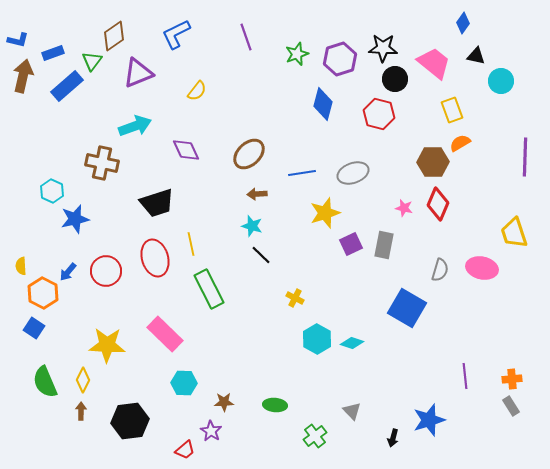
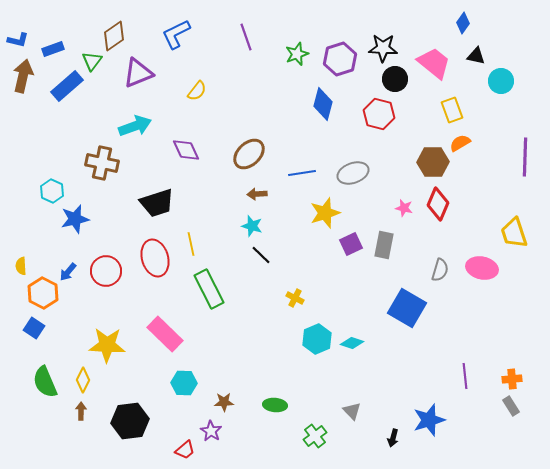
blue rectangle at (53, 53): moved 4 px up
cyan hexagon at (317, 339): rotated 8 degrees clockwise
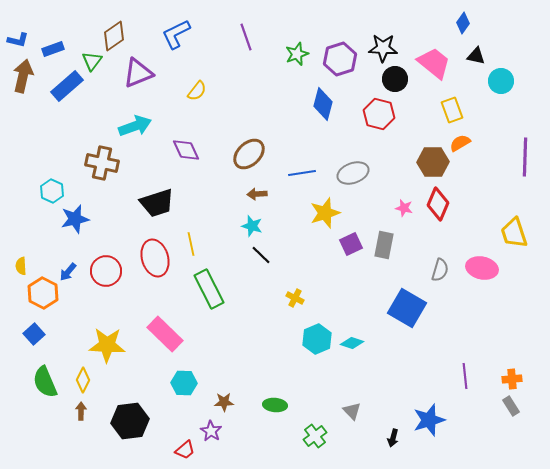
blue square at (34, 328): moved 6 px down; rotated 15 degrees clockwise
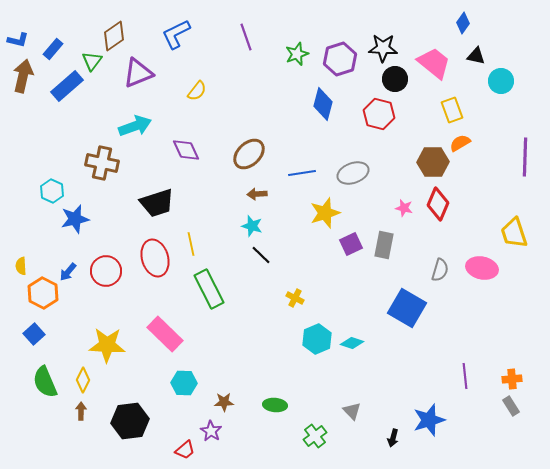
blue rectangle at (53, 49): rotated 30 degrees counterclockwise
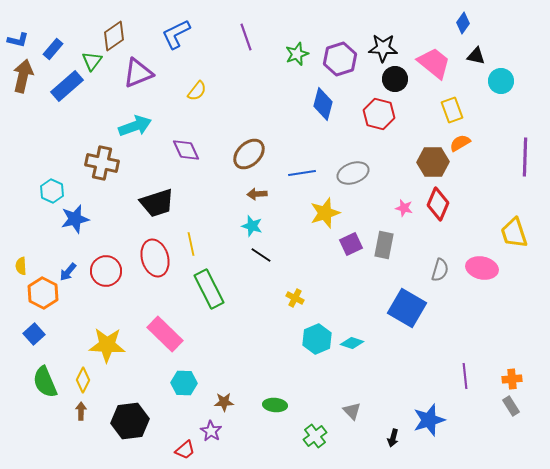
black line at (261, 255): rotated 10 degrees counterclockwise
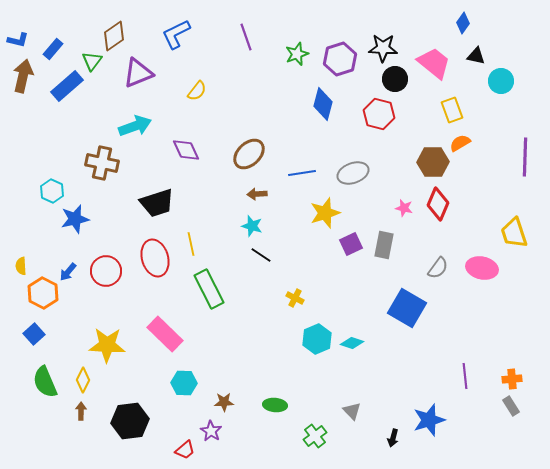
gray semicircle at (440, 270): moved 2 px left, 2 px up; rotated 20 degrees clockwise
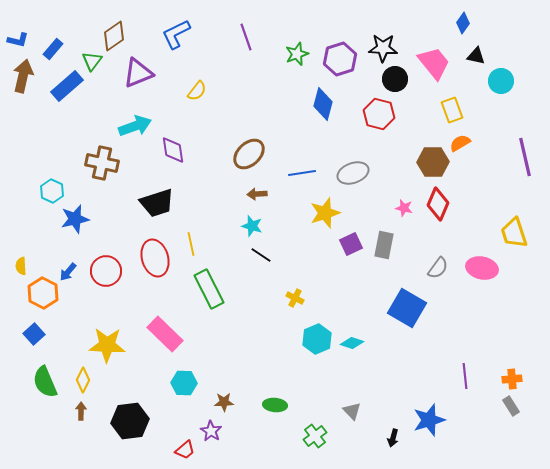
pink trapezoid at (434, 63): rotated 12 degrees clockwise
purple diamond at (186, 150): moved 13 px left; rotated 16 degrees clockwise
purple line at (525, 157): rotated 15 degrees counterclockwise
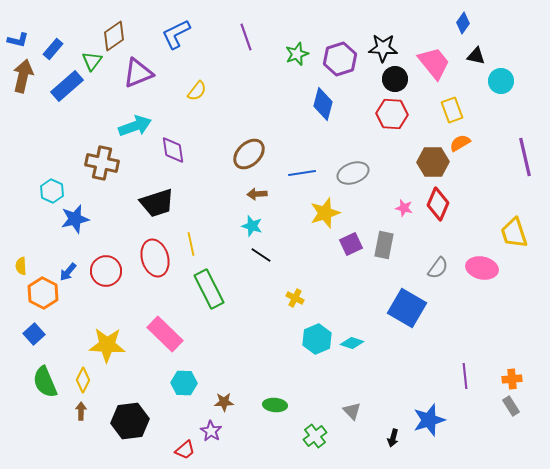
red hexagon at (379, 114): moved 13 px right; rotated 12 degrees counterclockwise
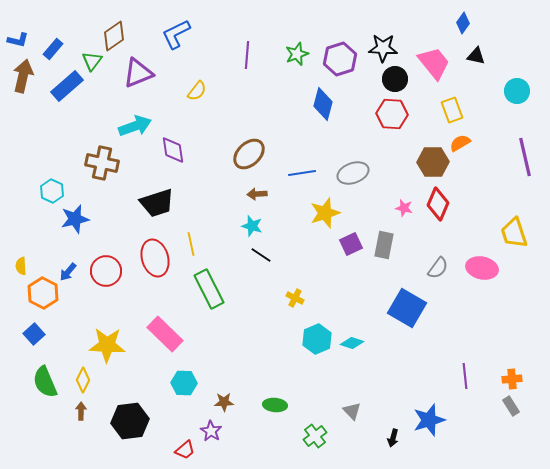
purple line at (246, 37): moved 1 px right, 18 px down; rotated 24 degrees clockwise
cyan circle at (501, 81): moved 16 px right, 10 px down
